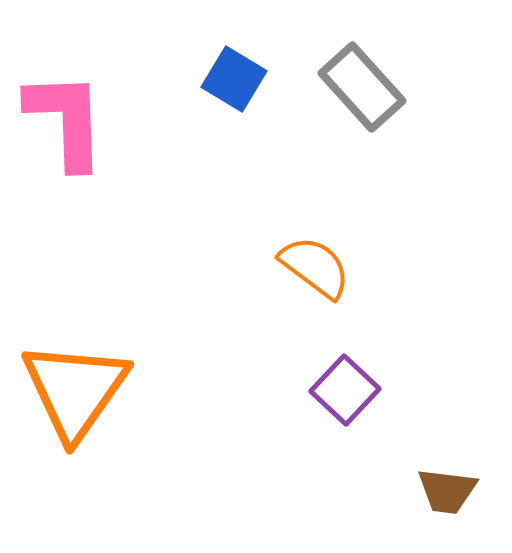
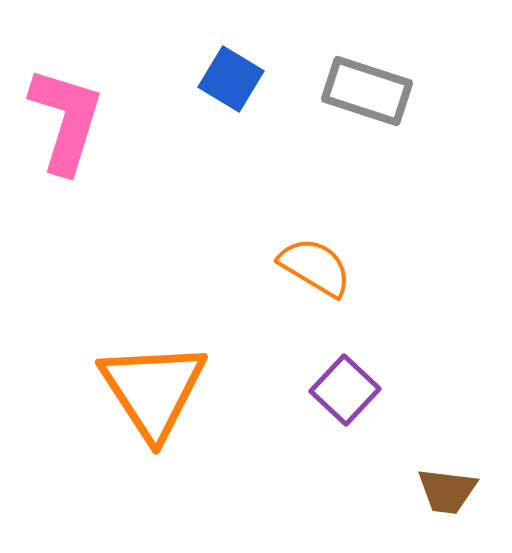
blue square: moved 3 px left
gray rectangle: moved 5 px right, 4 px down; rotated 30 degrees counterclockwise
pink L-shape: rotated 19 degrees clockwise
orange semicircle: rotated 6 degrees counterclockwise
orange triangle: moved 78 px right; rotated 8 degrees counterclockwise
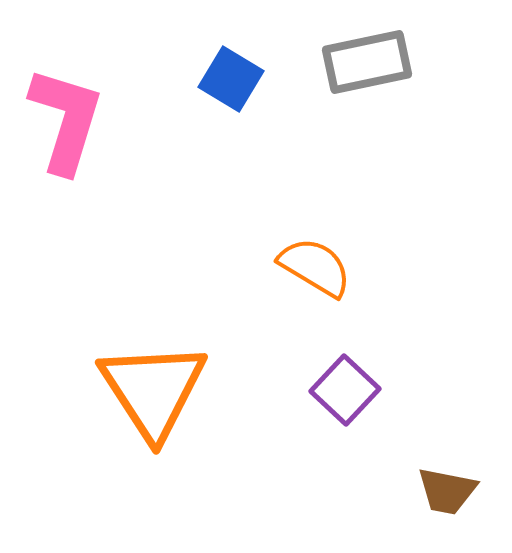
gray rectangle: moved 29 px up; rotated 30 degrees counterclockwise
brown trapezoid: rotated 4 degrees clockwise
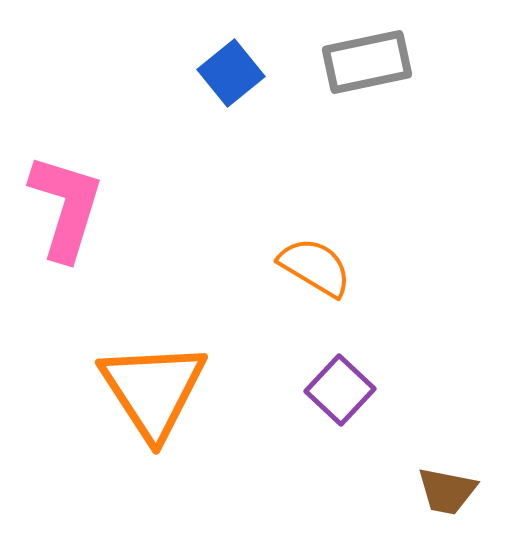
blue square: moved 6 px up; rotated 20 degrees clockwise
pink L-shape: moved 87 px down
purple square: moved 5 px left
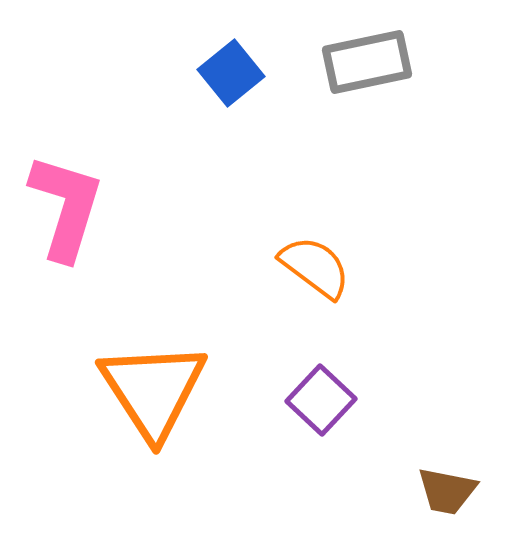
orange semicircle: rotated 6 degrees clockwise
purple square: moved 19 px left, 10 px down
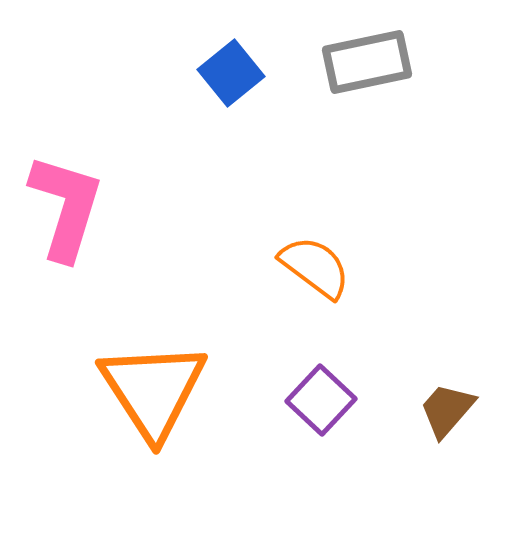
brown trapezoid: moved 81 px up; rotated 120 degrees clockwise
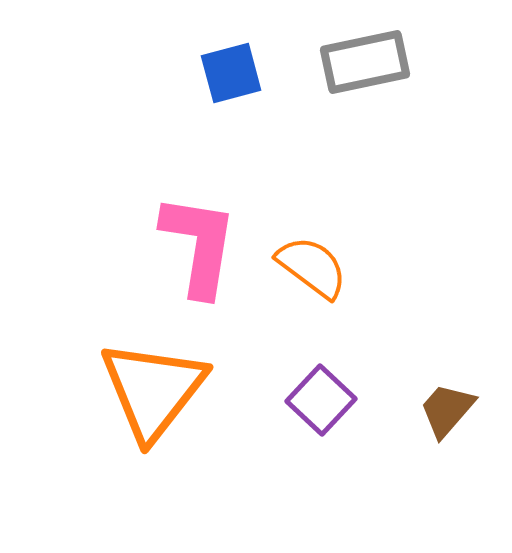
gray rectangle: moved 2 px left
blue square: rotated 24 degrees clockwise
pink L-shape: moved 133 px right, 38 px down; rotated 8 degrees counterclockwise
orange semicircle: moved 3 px left
orange triangle: rotated 11 degrees clockwise
